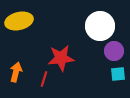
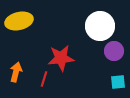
cyan square: moved 8 px down
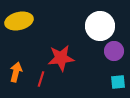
red line: moved 3 px left
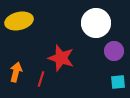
white circle: moved 4 px left, 3 px up
red star: rotated 24 degrees clockwise
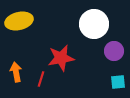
white circle: moved 2 px left, 1 px down
red star: rotated 28 degrees counterclockwise
orange arrow: rotated 24 degrees counterclockwise
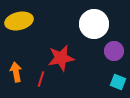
cyan square: rotated 28 degrees clockwise
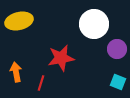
purple circle: moved 3 px right, 2 px up
red line: moved 4 px down
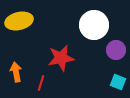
white circle: moved 1 px down
purple circle: moved 1 px left, 1 px down
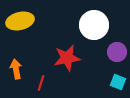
yellow ellipse: moved 1 px right
purple circle: moved 1 px right, 2 px down
red star: moved 6 px right
orange arrow: moved 3 px up
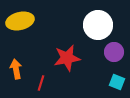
white circle: moved 4 px right
purple circle: moved 3 px left
cyan square: moved 1 px left
